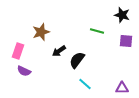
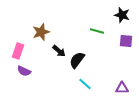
black arrow: rotated 104 degrees counterclockwise
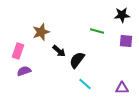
black star: rotated 21 degrees counterclockwise
purple semicircle: rotated 136 degrees clockwise
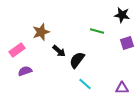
black star: rotated 14 degrees clockwise
purple square: moved 1 px right, 2 px down; rotated 24 degrees counterclockwise
pink rectangle: moved 1 px left, 1 px up; rotated 35 degrees clockwise
purple semicircle: moved 1 px right
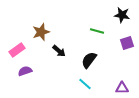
black semicircle: moved 12 px right
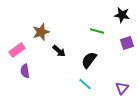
purple semicircle: rotated 80 degrees counterclockwise
purple triangle: rotated 48 degrees counterclockwise
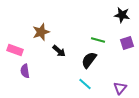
green line: moved 1 px right, 9 px down
pink rectangle: moved 2 px left; rotated 56 degrees clockwise
purple triangle: moved 2 px left
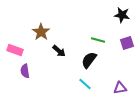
brown star: rotated 18 degrees counterclockwise
purple triangle: rotated 40 degrees clockwise
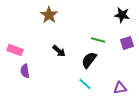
brown star: moved 8 px right, 17 px up
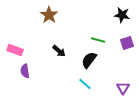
purple triangle: moved 3 px right; rotated 48 degrees counterclockwise
